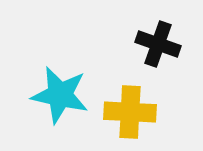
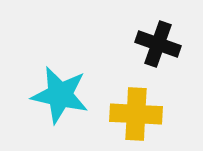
yellow cross: moved 6 px right, 2 px down
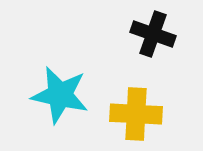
black cross: moved 5 px left, 10 px up
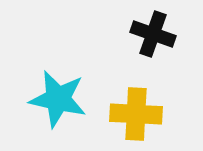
cyan star: moved 2 px left, 4 px down
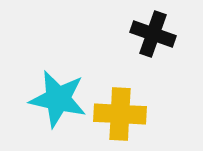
yellow cross: moved 16 px left
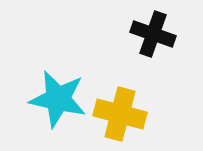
yellow cross: rotated 12 degrees clockwise
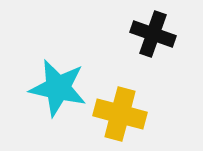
cyan star: moved 11 px up
